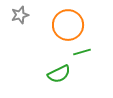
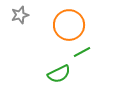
orange circle: moved 1 px right
green line: rotated 12 degrees counterclockwise
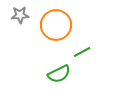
gray star: rotated 12 degrees clockwise
orange circle: moved 13 px left
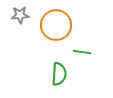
green line: rotated 36 degrees clockwise
green semicircle: rotated 60 degrees counterclockwise
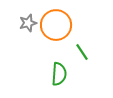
gray star: moved 8 px right, 8 px down; rotated 12 degrees counterclockwise
green line: rotated 48 degrees clockwise
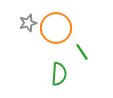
orange circle: moved 3 px down
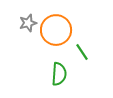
orange circle: moved 2 px down
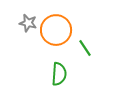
gray star: rotated 30 degrees clockwise
green line: moved 3 px right, 4 px up
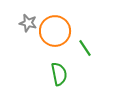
orange circle: moved 1 px left, 1 px down
green semicircle: rotated 15 degrees counterclockwise
